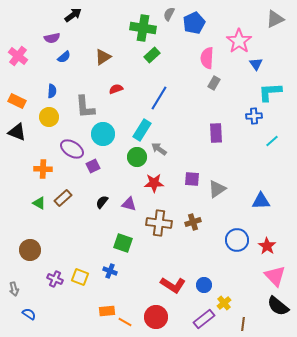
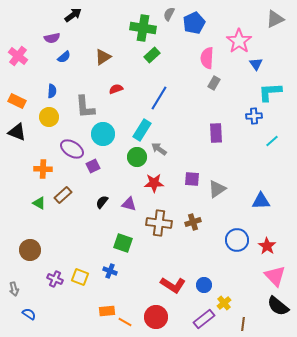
brown rectangle at (63, 198): moved 3 px up
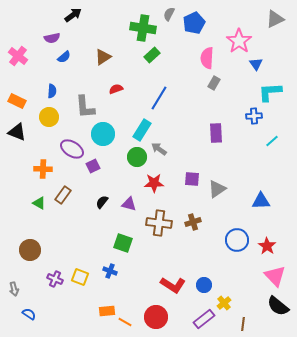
brown rectangle at (63, 195): rotated 12 degrees counterclockwise
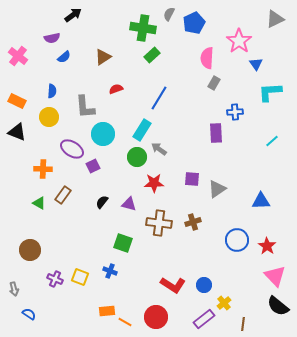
blue cross at (254, 116): moved 19 px left, 4 px up
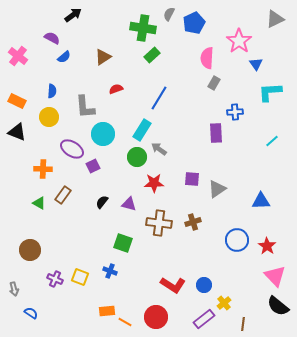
purple semicircle at (52, 38): rotated 140 degrees counterclockwise
blue semicircle at (29, 314): moved 2 px right, 1 px up
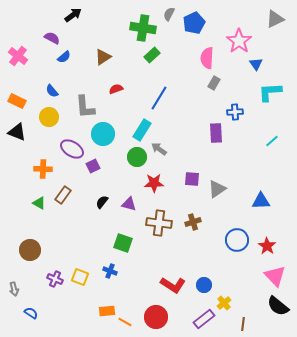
blue semicircle at (52, 91): rotated 136 degrees clockwise
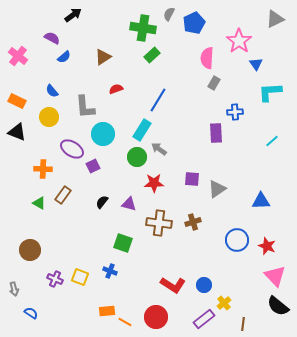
blue line at (159, 98): moved 1 px left, 2 px down
red star at (267, 246): rotated 12 degrees counterclockwise
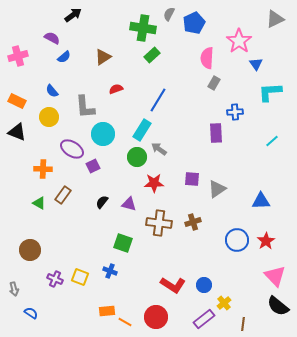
pink cross at (18, 56): rotated 36 degrees clockwise
red star at (267, 246): moved 1 px left, 5 px up; rotated 18 degrees clockwise
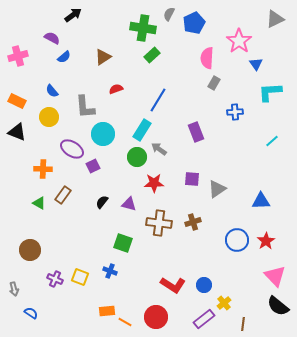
purple rectangle at (216, 133): moved 20 px left, 1 px up; rotated 18 degrees counterclockwise
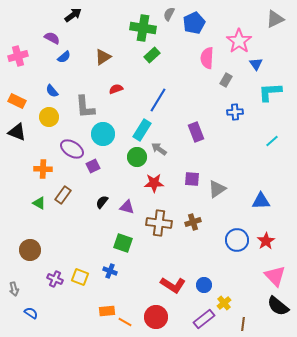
gray rectangle at (214, 83): moved 12 px right, 3 px up
purple triangle at (129, 204): moved 2 px left, 3 px down
